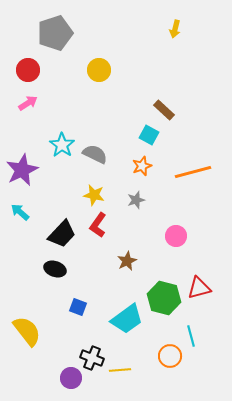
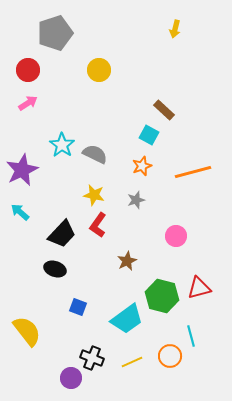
green hexagon: moved 2 px left, 2 px up
yellow line: moved 12 px right, 8 px up; rotated 20 degrees counterclockwise
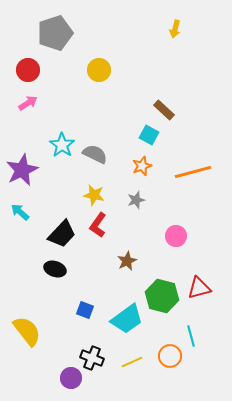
blue square: moved 7 px right, 3 px down
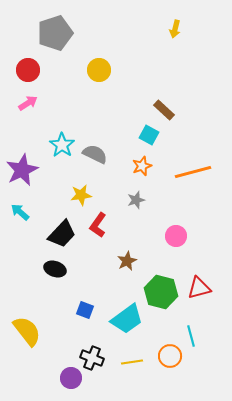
yellow star: moved 13 px left; rotated 20 degrees counterclockwise
green hexagon: moved 1 px left, 4 px up
yellow line: rotated 15 degrees clockwise
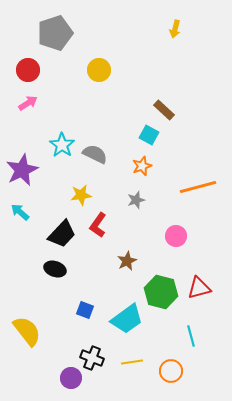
orange line: moved 5 px right, 15 px down
orange circle: moved 1 px right, 15 px down
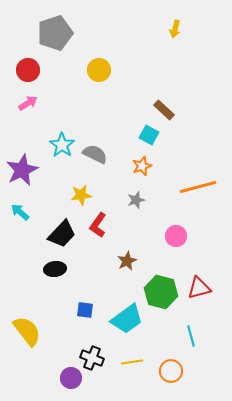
black ellipse: rotated 25 degrees counterclockwise
blue square: rotated 12 degrees counterclockwise
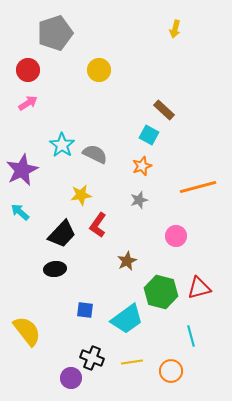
gray star: moved 3 px right
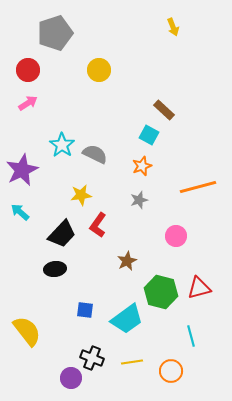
yellow arrow: moved 2 px left, 2 px up; rotated 36 degrees counterclockwise
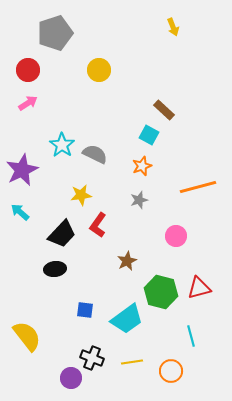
yellow semicircle: moved 5 px down
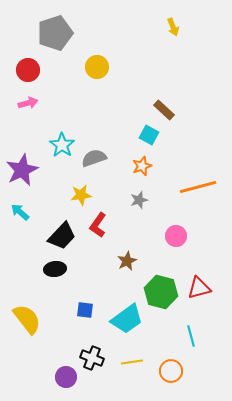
yellow circle: moved 2 px left, 3 px up
pink arrow: rotated 18 degrees clockwise
gray semicircle: moved 1 px left, 4 px down; rotated 45 degrees counterclockwise
black trapezoid: moved 2 px down
yellow semicircle: moved 17 px up
purple circle: moved 5 px left, 1 px up
